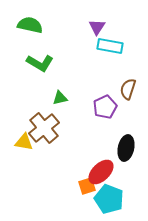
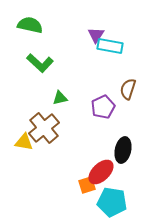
purple triangle: moved 1 px left, 8 px down
green L-shape: rotated 12 degrees clockwise
purple pentagon: moved 2 px left
black ellipse: moved 3 px left, 2 px down
orange square: moved 1 px up
cyan pentagon: moved 3 px right, 3 px down; rotated 12 degrees counterclockwise
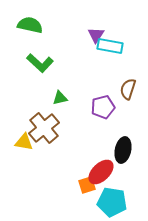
purple pentagon: rotated 10 degrees clockwise
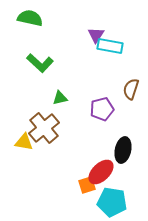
green semicircle: moved 7 px up
brown semicircle: moved 3 px right
purple pentagon: moved 1 px left, 2 px down
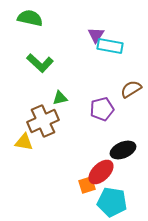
brown semicircle: rotated 40 degrees clockwise
brown cross: moved 1 px left, 7 px up; rotated 16 degrees clockwise
black ellipse: rotated 55 degrees clockwise
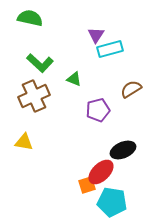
cyan rectangle: moved 3 px down; rotated 25 degrees counterclockwise
green triangle: moved 14 px right, 19 px up; rotated 35 degrees clockwise
purple pentagon: moved 4 px left, 1 px down
brown cross: moved 9 px left, 25 px up
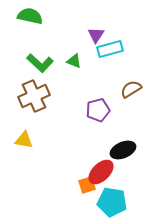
green semicircle: moved 2 px up
green triangle: moved 18 px up
yellow triangle: moved 2 px up
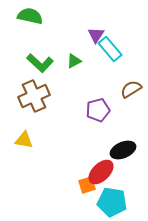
cyan rectangle: rotated 65 degrees clockwise
green triangle: rotated 49 degrees counterclockwise
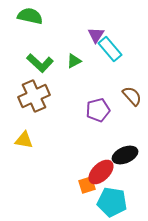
brown semicircle: moved 1 px right, 7 px down; rotated 80 degrees clockwise
black ellipse: moved 2 px right, 5 px down
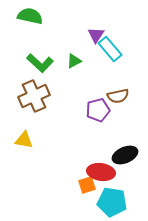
brown semicircle: moved 14 px left; rotated 120 degrees clockwise
red ellipse: rotated 52 degrees clockwise
